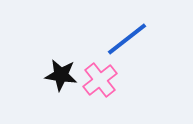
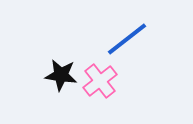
pink cross: moved 1 px down
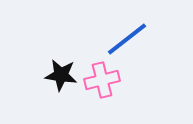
pink cross: moved 2 px right, 1 px up; rotated 24 degrees clockwise
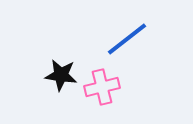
pink cross: moved 7 px down
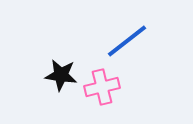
blue line: moved 2 px down
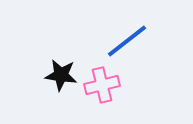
pink cross: moved 2 px up
